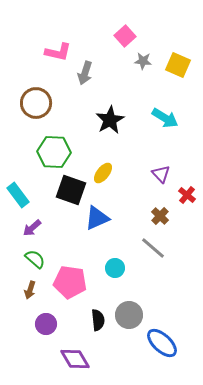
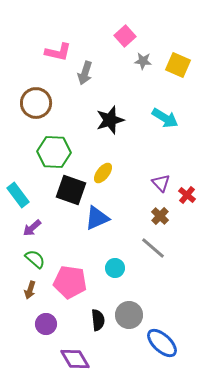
black star: rotated 12 degrees clockwise
purple triangle: moved 9 px down
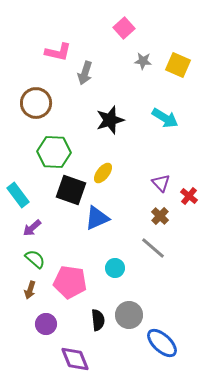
pink square: moved 1 px left, 8 px up
red cross: moved 2 px right, 1 px down
purple diamond: rotated 8 degrees clockwise
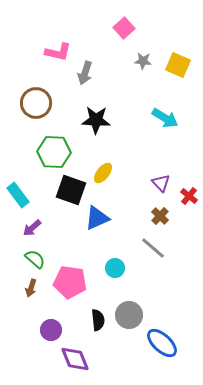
black star: moved 14 px left; rotated 20 degrees clockwise
brown arrow: moved 1 px right, 2 px up
purple circle: moved 5 px right, 6 px down
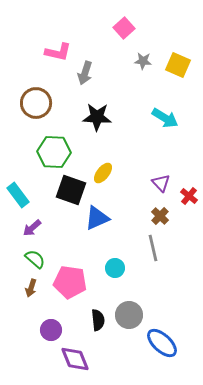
black star: moved 1 px right, 3 px up
gray line: rotated 36 degrees clockwise
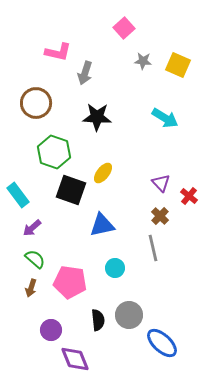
green hexagon: rotated 16 degrees clockwise
blue triangle: moved 5 px right, 7 px down; rotated 12 degrees clockwise
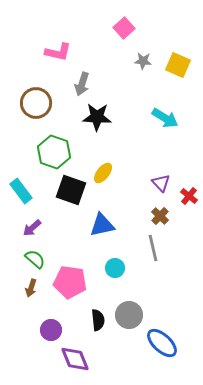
gray arrow: moved 3 px left, 11 px down
cyan rectangle: moved 3 px right, 4 px up
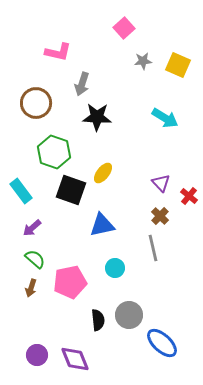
gray star: rotated 12 degrees counterclockwise
pink pentagon: rotated 20 degrees counterclockwise
purple circle: moved 14 px left, 25 px down
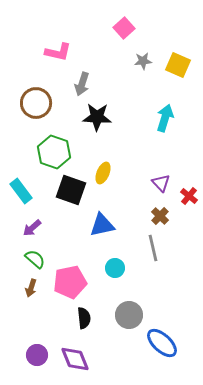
cyan arrow: rotated 104 degrees counterclockwise
yellow ellipse: rotated 15 degrees counterclockwise
black semicircle: moved 14 px left, 2 px up
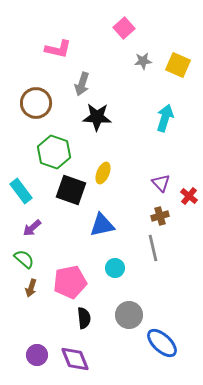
pink L-shape: moved 3 px up
brown cross: rotated 30 degrees clockwise
green semicircle: moved 11 px left
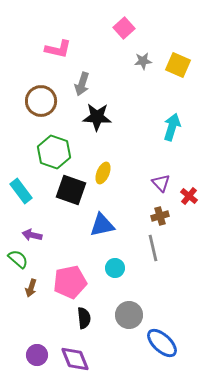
brown circle: moved 5 px right, 2 px up
cyan arrow: moved 7 px right, 9 px down
purple arrow: moved 7 px down; rotated 54 degrees clockwise
green semicircle: moved 6 px left
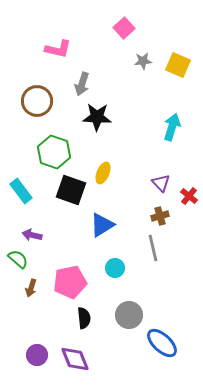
brown circle: moved 4 px left
blue triangle: rotated 20 degrees counterclockwise
